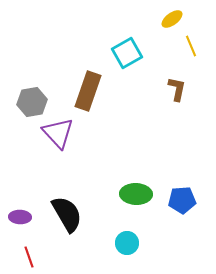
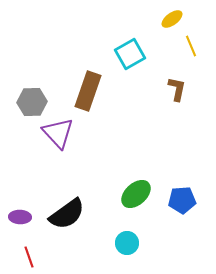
cyan square: moved 3 px right, 1 px down
gray hexagon: rotated 8 degrees clockwise
green ellipse: rotated 44 degrees counterclockwise
black semicircle: rotated 84 degrees clockwise
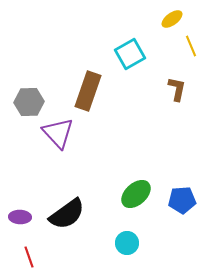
gray hexagon: moved 3 px left
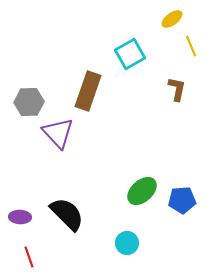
green ellipse: moved 6 px right, 3 px up
black semicircle: rotated 99 degrees counterclockwise
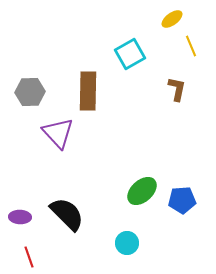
brown rectangle: rotated 18 degrees counterclockwise
gray hexagon: moved 1 px right, 10 px up
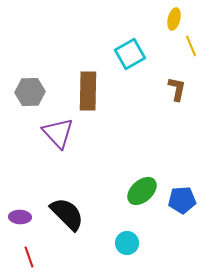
yellow ellipse: moved 2 px right; rotated 40 degrees counterclockwise
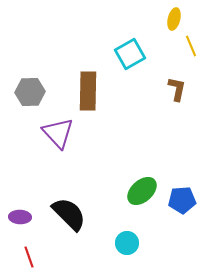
black semicircle: moved 2 px right
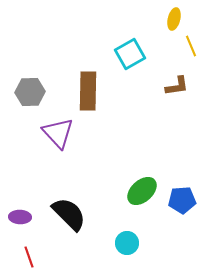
brown L-shape: moved 3 px up; rotated 70 degrees clockwise
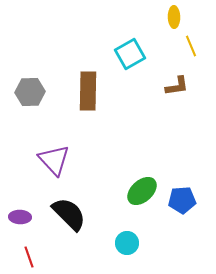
yellow ellipse: moved 2 px up; rotated 15 degrees counterclockwise
purple triangle: moved 4 px left, 27 px down
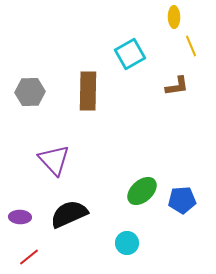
black semicircle: rotated 69 degrees counterclockwise
red line: rotated 70 degrees clockwise
